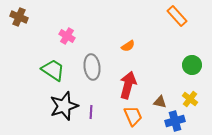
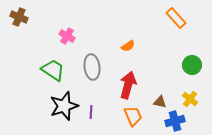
orange rectangle: moved 1 px left, 2 px down
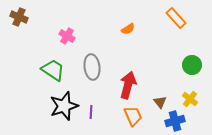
orange semicircle: moved 17 px up
brown triangle: rotated 40 degrees clockwise
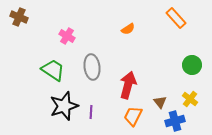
orange trapezoid: rotated 130 degrees counterclockwise
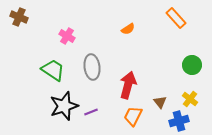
purple line: rotated 64 degrees clockwise
blue cross: moved 4 px right
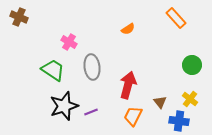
pink cross: moved 2 px right, 6 px down
blue cross: rotated 24 degrees clockwise
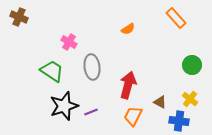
green trapezoid: moved 1 px left, 1 px down
brown triangle: rotated 24 degrees counterclockwise
